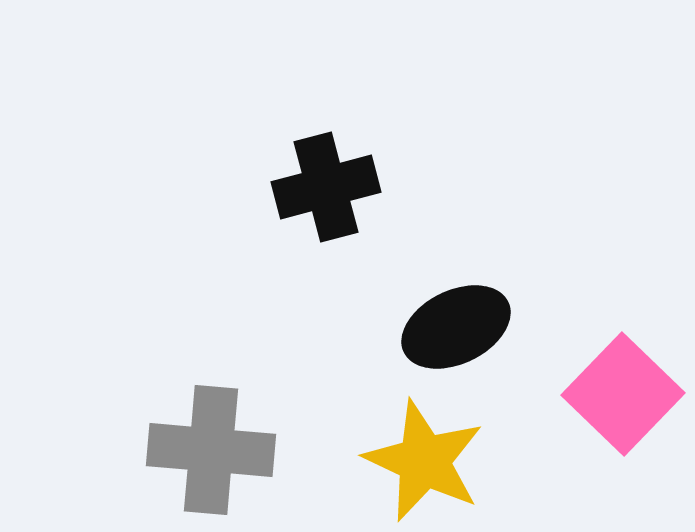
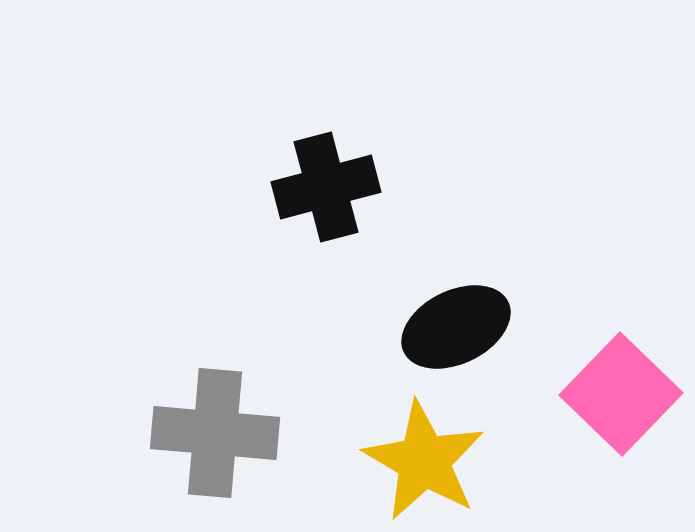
pink square: moved 2 px left
gray cross: moved 4 px right, 17 px up
yellow star: rotated 5 degrees clockwise
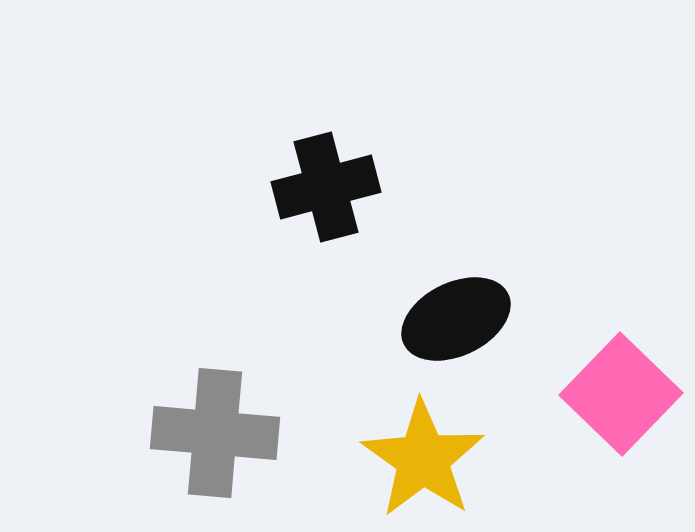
black ellipse: moved 8 px up
yellow star: moved 1 px left, 2 px up; rotated 5 degrees clockwise
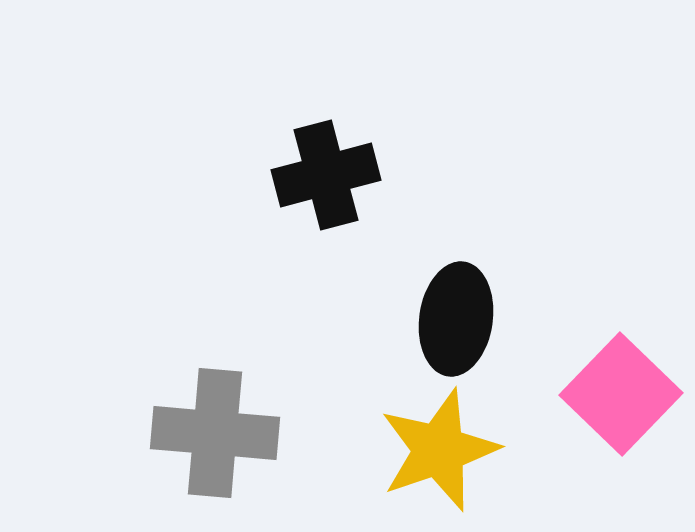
black cross: moved 12 px up
black ellipse: rotated 56 degrees counterclockwise
yellow star: moved 16 px right, 9 px up; rotated 18 degrees clockwise
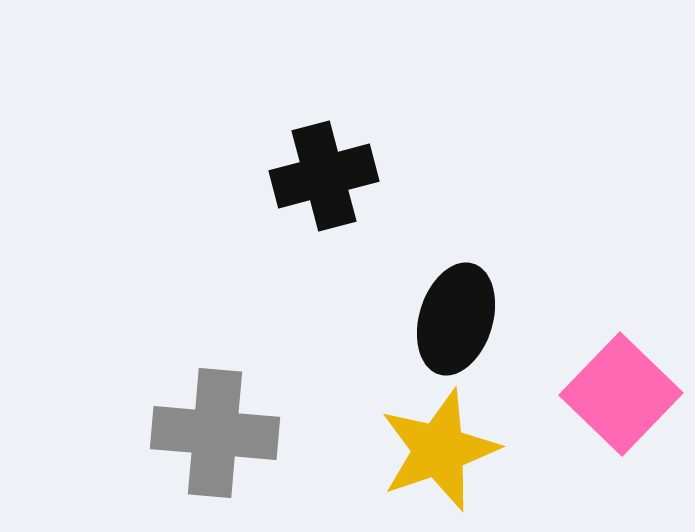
black cross: moved 2 px left, 1 px down
black ellipse: rotated 9 degrees clockwise
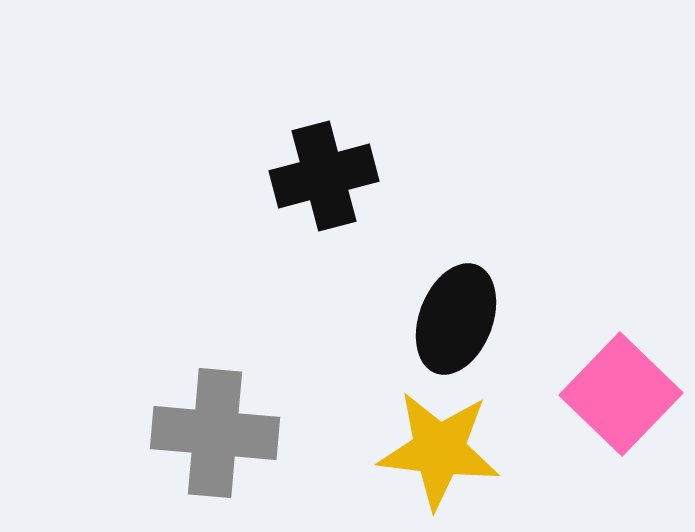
black ellipse: rotated 4 degrees clockwise
yellow star: rotated 26 degrees clockwise
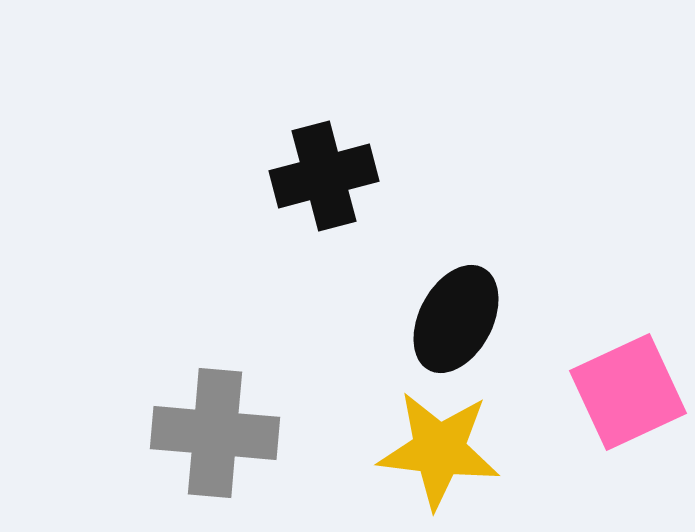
black ellipse: rotated 7 degrees clockwise
pink square: moved 7 px right, 2 px up; rotated 21 degrees clockwise
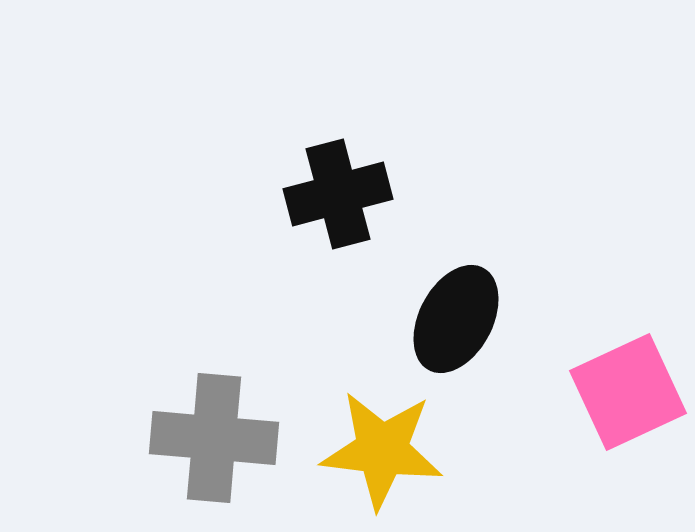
black cross: moved 14 px right, 18 px down
gray cross: moved 1 px left, 5 px down
yellow star: moved 57 px left
